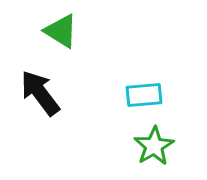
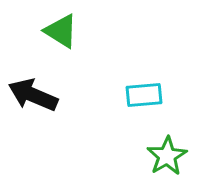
black arrow: moved 7 px left, 2 px down; rotated 30 degrees counterclockwise
green star: moved 13 px right, 10 px down
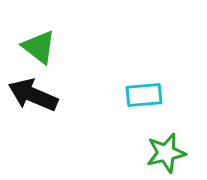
green triangle: moved 22 px left, 16 px down; rotated 6 degrees clockwise
green star: moved 1 px left, 3 px up; rotated 18 degrees clockwise
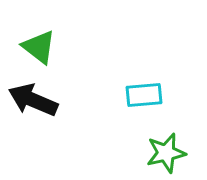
black arrow: moved 5 px down
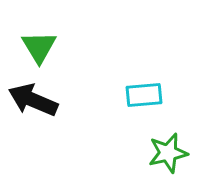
green triangle: rotated 21 degrees clockwise
green star: moved 2 px right
